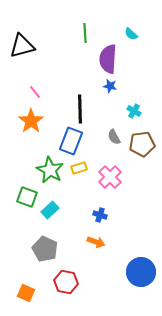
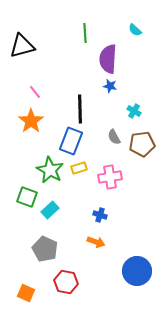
cyan semicircle: moved 4 px right, 4 px up
pink cross: rotated 35 degrees clockwise
blue circle: moved 4 px left, 1 px up
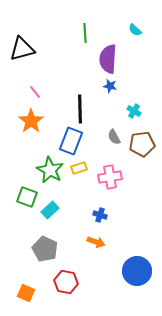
black triangle: moved 3 px down
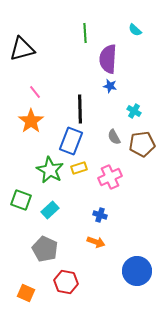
pink cross: rotated 15 degrees counterclockwise
green square: moved 6 px left, 3 px down
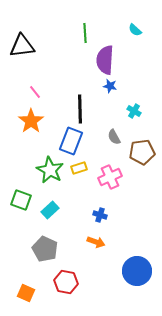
black triangle: moved 3 px up; rotated 8 degrees clockwise
purple semicircle: moved 3 px left, 1 px down
brown pentagon: moved 8 px down
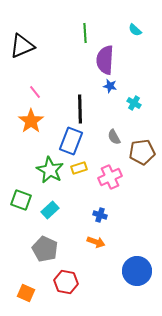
black triangle: rotated 16 degrees counterclockwise
cyan cross: moved 8 px up
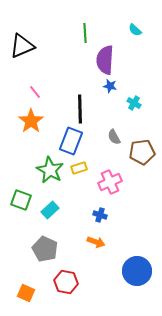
pink cross: moved 5 px down
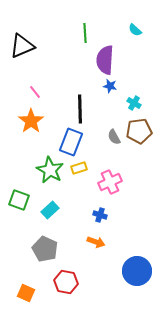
blue rectangle: moved 1 px down
brown pentagon: moved 3 px left, 21 px up
green square: moved 2 px left
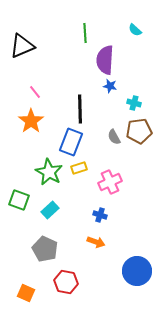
cyan cross: rotated 16 degrees counterclockwise
green star: moved 1 px left, 2 px down
